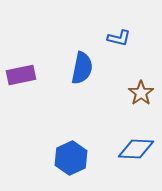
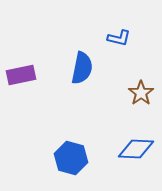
blue hexagon: rotated 20 degrees counterclockwise
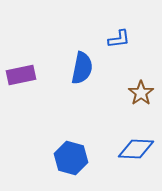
blue L-shape: moved 1 px down; rotated 20 degrees counterclockwise
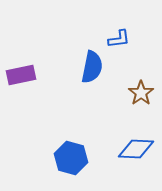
blue semicircle: moved 10 px right, 1 px up
